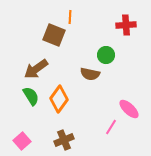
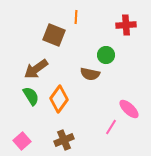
orange line: moved 6 px right
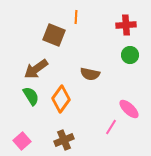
green circle: moved 24 px right
orange diamond: moved 2 px right
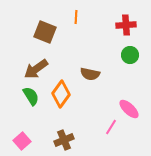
brown square: moved 9 px left, 3 px up
orange diamond: moved 5 px up
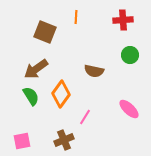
red cross: moved 3 px left, 5 px up
brown semicircle: moved 4 px right, 3 px up
pink line: moved 26 px left, 10 px up
pink square: rotated 30 degrees clockwise
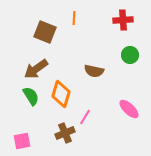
orange line: moved 2 px left, 1 px down
orange diamond: rotated 20 degrees counterclockwise
brown cross: moved 1 px right, 7 px up
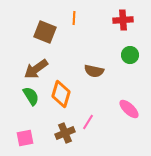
pink line: moved 3 px right, 5 px down
pink square: moved 3 px right, 3 px up
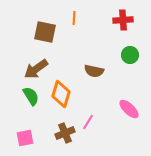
brown square: rotated 10 degrees counterclockwise
